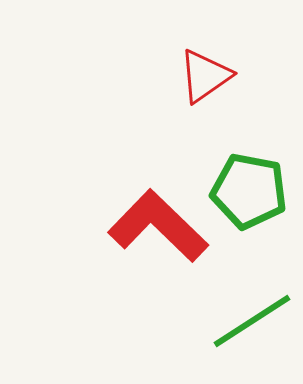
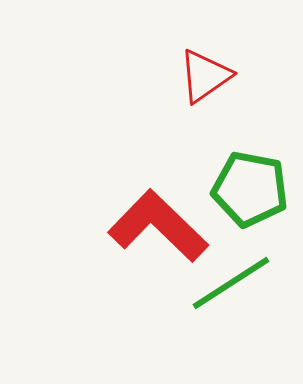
green pentagon: moved 1 px right, 2 px up
green line: moved 21 px left, 38 px up
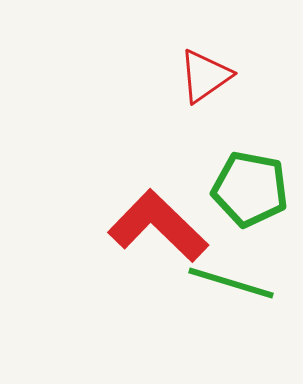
green line: rotated 50 degrees clockwise
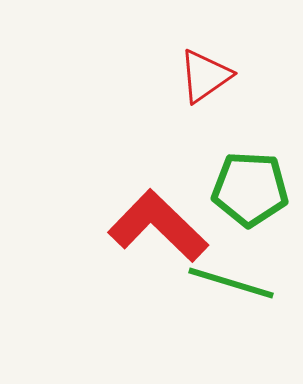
green pentagon: rotated 8 degrees counterclockwise
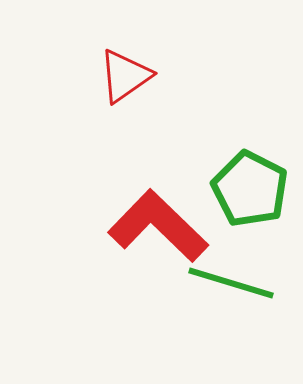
red triangle: moved 80 px left
green pentagon: rotated 24 degrees clockwise
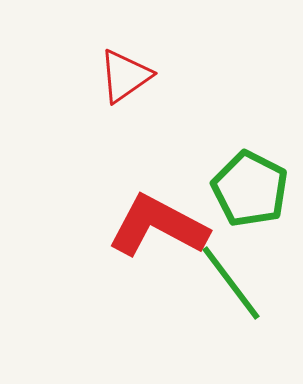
red L-shape: rotated 16 degrees counterclockwise
green line: rotated 36 degrees clockwise
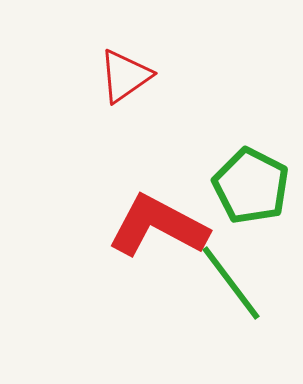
green pentagon: moved 1 px right, 3 px up
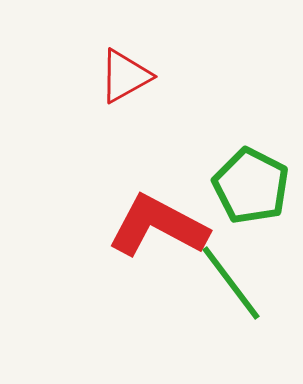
red triangle: rotated 6 degrees clockwise
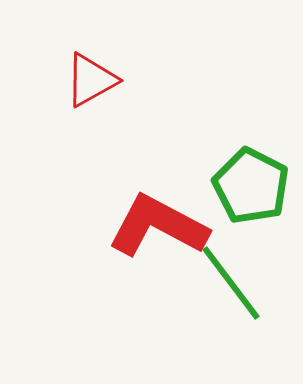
red triangle: moved 34 px left, 4 px down
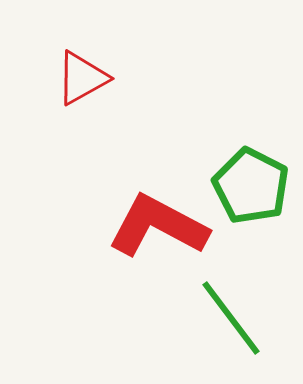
red triangle: moved 9 px left, 2 px up
green line: moved 35 px down
